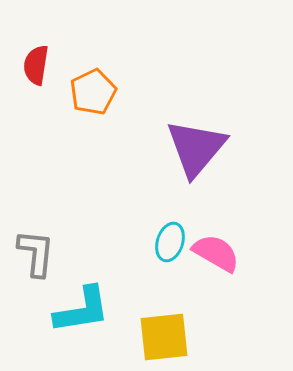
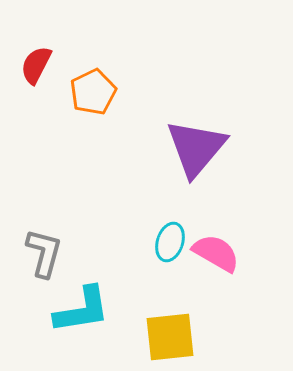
red semicircle: rotated 18 degrees clockwise
gray L-shape: moved 8 px right; rotated 9 degrees clockwise
yellow square: moved 6 px right
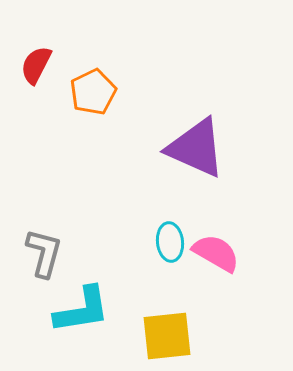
purple triangle: rotated 46 degrees counterclockwise
cyan ellipse: rotated 24 degrees counterclockwise
yellow square: moved 3 px left, 1 px up
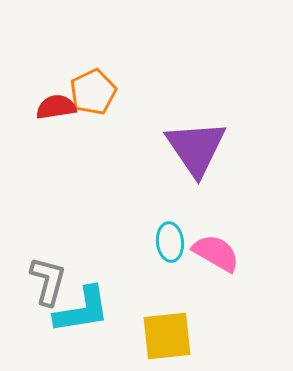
red semicircle: moved 20 px right, 42 px down; rotated 54 degrees clockwise
purple triangle: rotated 32 degrees clockwise
gray L-shape: moved 4 px right, 28 px down
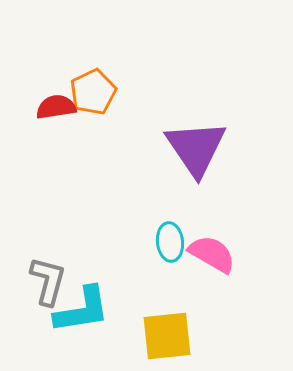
pink semicircle: moved 4 px left, 1 px down
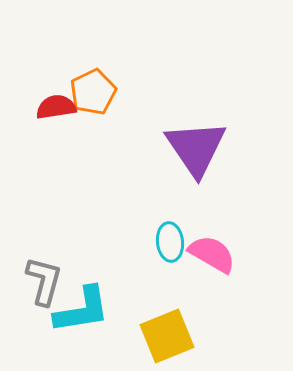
gray L-shape: moved 4 px left
yellow square: rotated 16 degrees counterclockwise
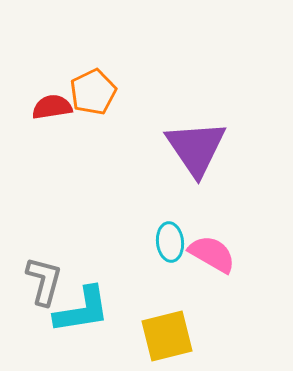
red semicircle: moved 4 px left
yellow square: rotated 8 degrees clockwise
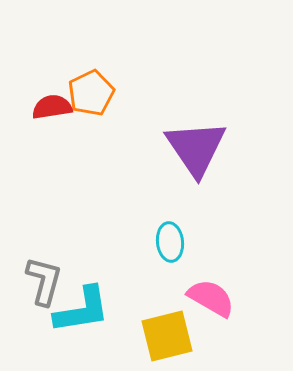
orange pentagon: moved 2 px left, 1 px down
pink semicircle: moved 1 px left, 44 px down
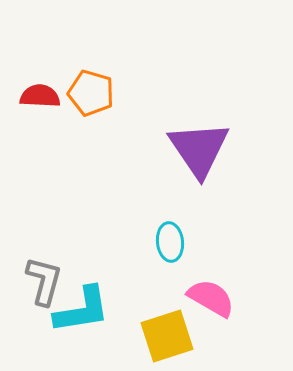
orange pentagon: rotated 30 degrees counterclockwise
red semicircle: moved 12 px left, 11 px up; rotated 12 degrees clockwise
purple triangle: moved 3 px right, 1 px down
yellow square: rotated 4 degrees counterclockwise
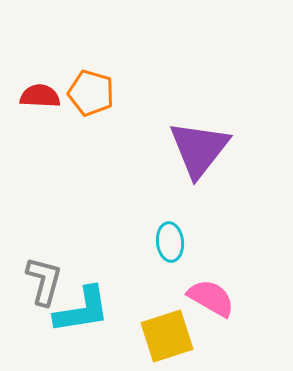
purple triangle: rotated 12 degrees clockwise
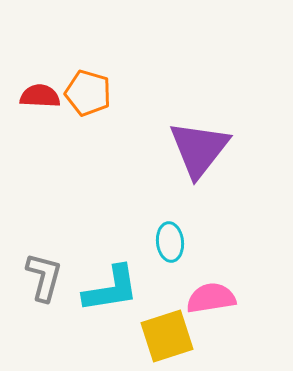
orange pentagon: moved 3 px left
gray L-shape: moved 4 px up
pink semicircle: rotated 39 degrees counterclockwise
cyan L-shape: moved 29 px right, 21 px up
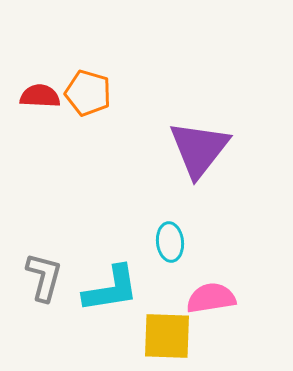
yellow square: rotated 20 degrees clockwise
